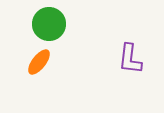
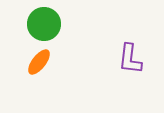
green circle: moved 5 px left
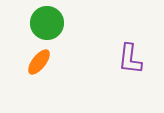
green circle: moved 3 px right, 1 px up
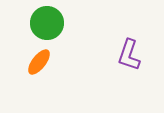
purple L-shape: moved 1 px left, 4 px up; rotated 12 degrees clockwise
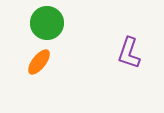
purple L-shape: moved 2 px up
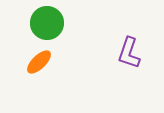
orange ellipse: rotated 8 degrees clockwise
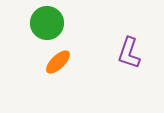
orange ellipse: moved 19 px right
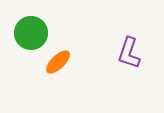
green circle: moved 16 px left, 10 px down
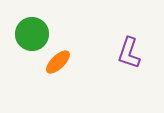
green circle: moved 1 px right, 1 px down
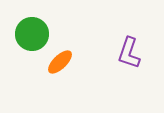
orange ellipse: moved 2 px right
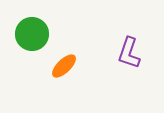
orange ellipse: moved 4 px right, 4 px down
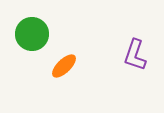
purple L-shape: moved 6 px right, 2 px down
